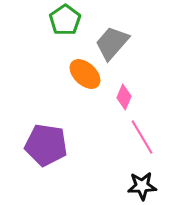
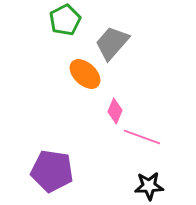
green pentagon: rotated 8 degrees clockwise
pink diamond: moved 9 px left, 14 px down
pink line: rotated 39 degrees counterclockwise
purple pentagon: moved 6 px right, 26 px down
black star: moved 7 px right
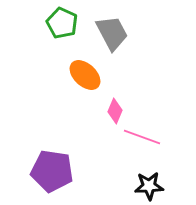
green pentagon: moved 3 px left, 3 px down; rotated 20 degrees counterclockwise
gray trapezoid: moved 10 px up; rotated 111 degrees clockwise
orange ellipse: moved 1 px down
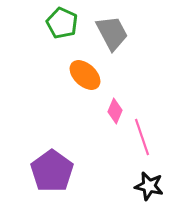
pink line: rotated 51 degrees clockwise
purple pentagon: rotated 27 degrees clockwise
black star: rotated 16 degrees clockwise
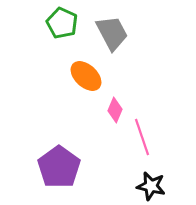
orange ellipse: moved 1 px right, 1 px down
pink diamond: moved 1 px up
purple pentagon: moved 7 px right, 4 px up
black star: moved 2 px right
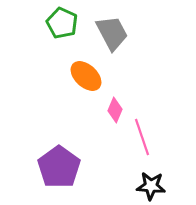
black star: rotated 8 degrees counterclockwise
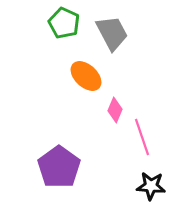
green pentagon: moved 2 px right
